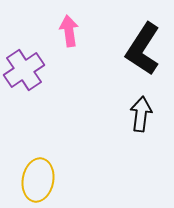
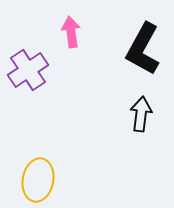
pink arrow: moved 2 px right, 1 px down
black L-shape: rotated 4 degrees counterclockwise
purple cross: moved 4 px right
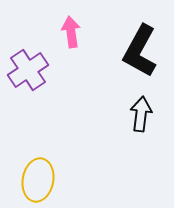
black L-shape: moved 3 px left, 2 px down
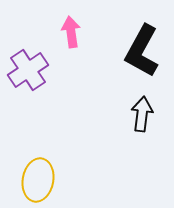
black L-shape: moved 2 px right
black arrow: moved 1 px right
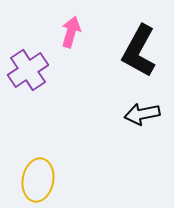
pink arrow: rotated 24 degrees clockwise
black L-shape: moved 3 px left
black arrow: rotated 108 degrees counterclockwise
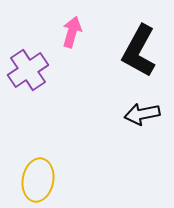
pink arrow: moved 1 px right
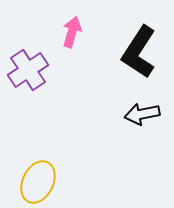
black L-shape: moved 1 px down; rotated 4 degrees clockwise
yellow ellipse: moved 2 px down; rotated 15 degrees clockwise
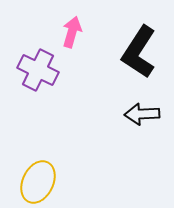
purple cross: moved 10 px right; rotated 30 degrees counterclockwise
black arrow: rotated 8 degrees clockwise
